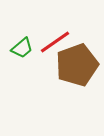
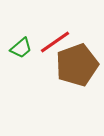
green trapezoid: moved 1 px left
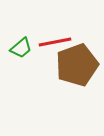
red line: rotated 24 degrees clockwise
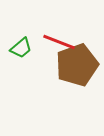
red line: moved 4 px right; rotated 32 degrees clockwise
